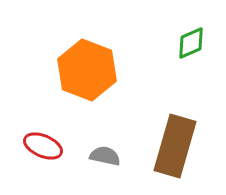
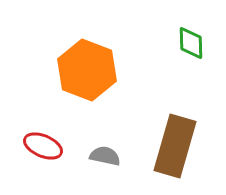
green diamond: rotated 68 degrees counterclockwise
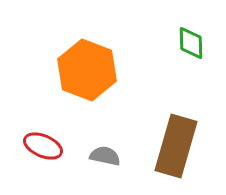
brown rectangle: moved 1 px right
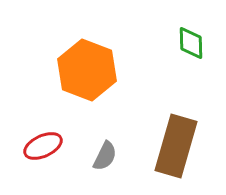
red ellipse: rotated 48 degrees counterclockwise
gray semicircle: rotated 104 degrees clockwise
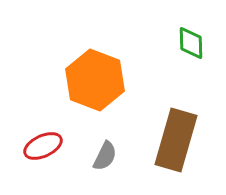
orange hexagon: moved 8 px right, 10 px down
brown rectangle: moved 6 px up
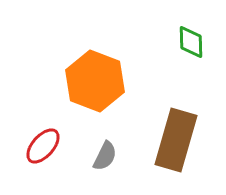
green diamond: moved 1 px up
orange hexagon: moved 1 px down
red ellipse: rotated 24 degrees counterclockwise
